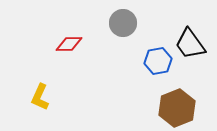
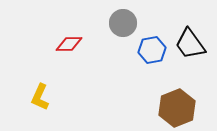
blue hexagon: moved 6 px left, 11 px up
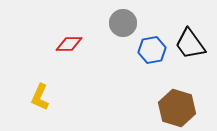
brown hexagon: rotated 21 degrees counterclockwise
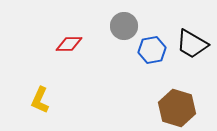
gray circle: moved 1 px right, 3 px down
black trapezoid: moved 2 px right; rotated 24 degrees counterclockwise
yellow L-shape: moved 3 px down
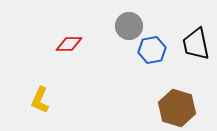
gray circle: moved 5 px right
black trapezoid: moved 4 px right; rotated 48 degrees clockwise
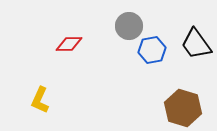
black trapezoid: rotated 24 degrees counterclockwise
brown hexagon: moved 6 px right
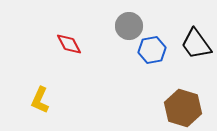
red diamond: rotated 64 degrees clockwise
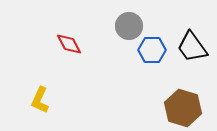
black trapezoid: moved 4 px left, 3 px down
blue hexagon: rotated 12 degrees clockwise
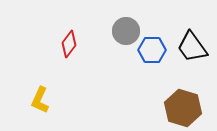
gray circle: moved 3 px left, 5 px down
red diamond: rotated 64 degrees clockwise
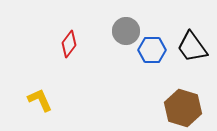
yellow L-shape: rotated 132 degrees clockwise
